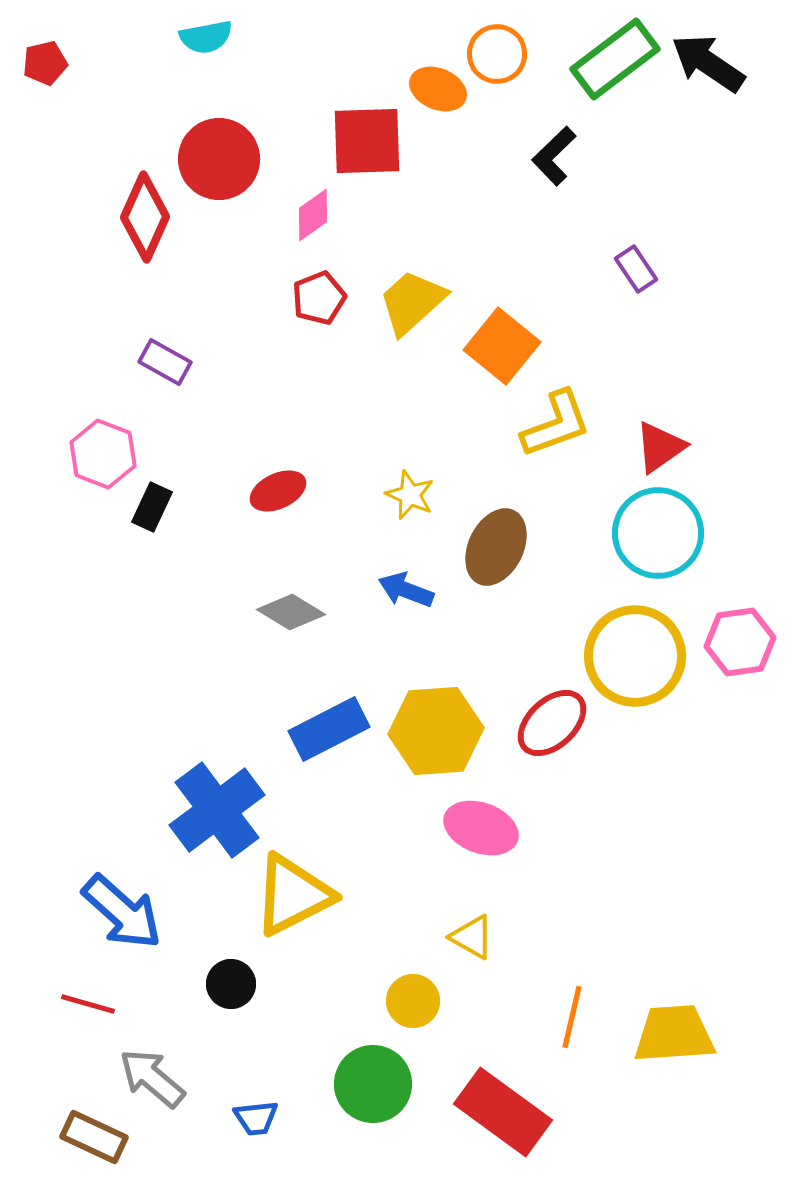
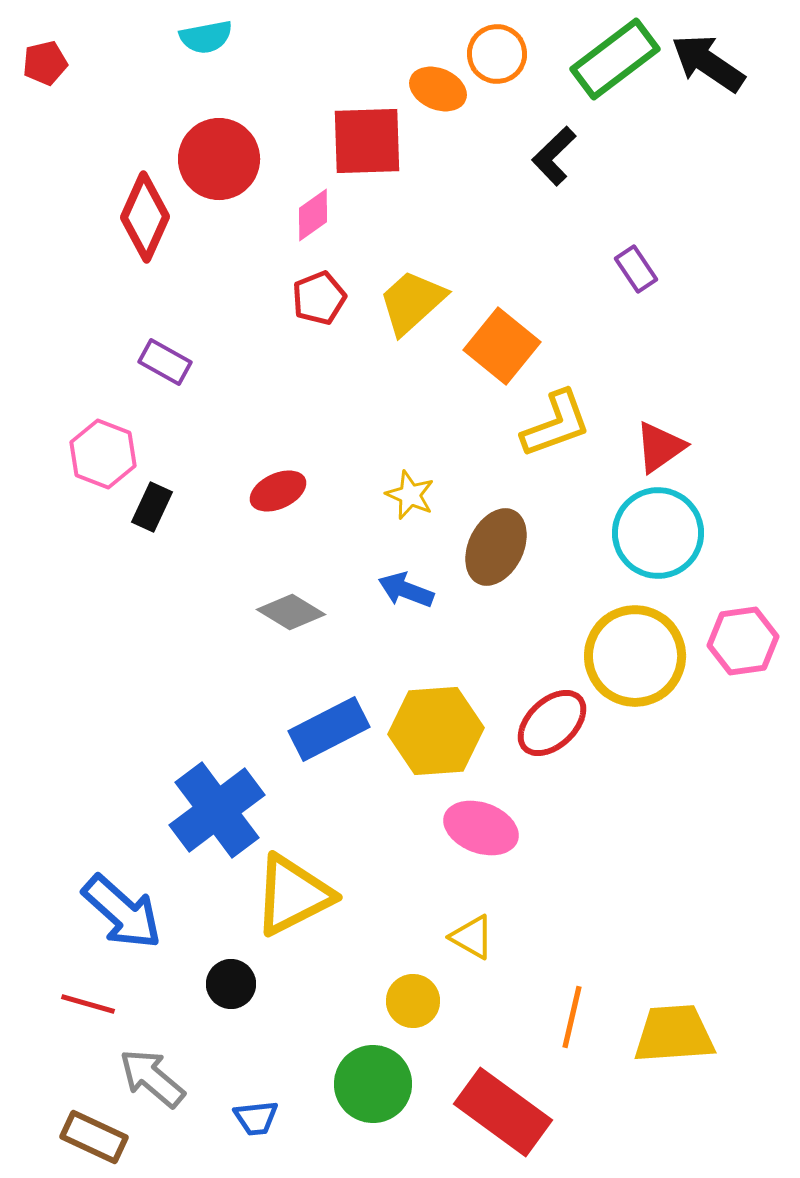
pink hexagon at (740, 642): moved 3 px right, 1 px up
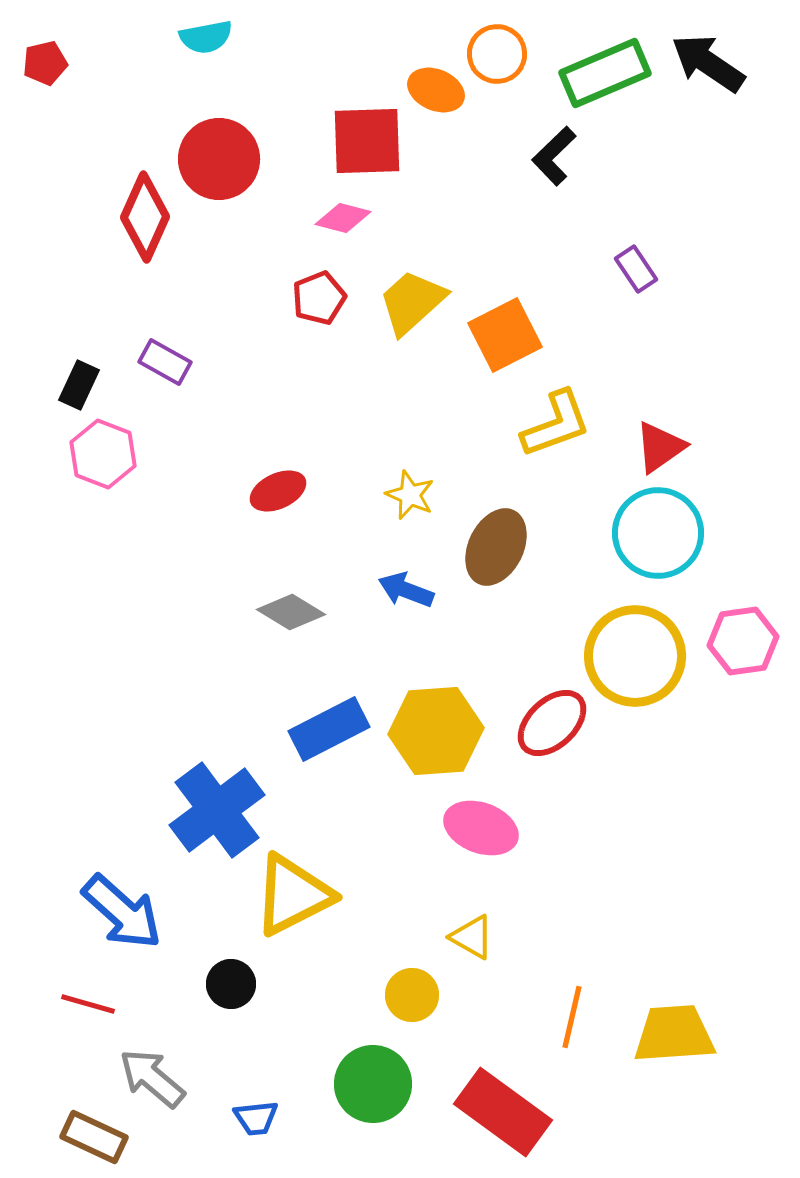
green rectangle at (615, 59): moved 10 px left, 14 px down; rotated 14 degrees clockwise
orange ellipse at (438, 89): moved 2 px left, 1 px down
pink diamond at (313, 215): moved 30 px right, 3 px down; rotated 50 degrees clockwise
orange square at (502, 346): moved 3 px right, 11 px up; rotated 24 degrees clockwise
black rectangle at (152, 507): moved 73 px left, 122 px up
yellow circle at (413, 1001): moved 1 px left, 6 px up
